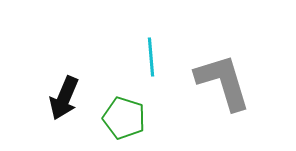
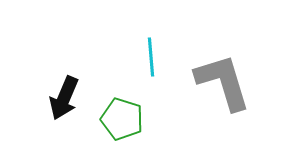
green pentagon: moved 2 px left, 1 px down
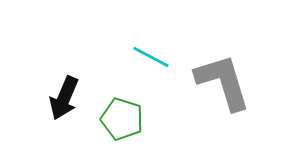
cyan line: rotated 57 degrees counterclockwise
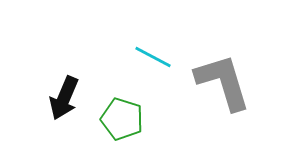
cyan line: moved 2 px right
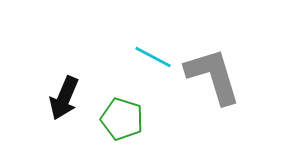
gray L-shape: moved 10 px left, 6 px up
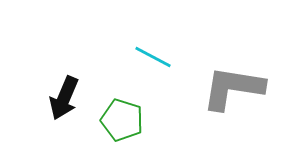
gray L-shape: moved 20 px right, 12 px down; rotated 64 degrees counterclockwise
green pentagon: moved 1 px down
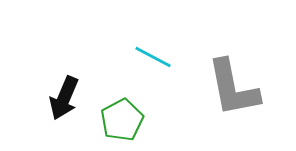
gray L-shape: rotated 110 degrees counterclockwise
green pentagon: rotated 27 degrees clockwise
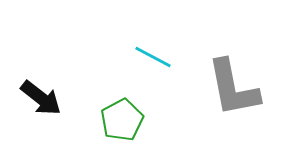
black arrow: moved 23 px left; rotated 75 degrees counterclockwise
